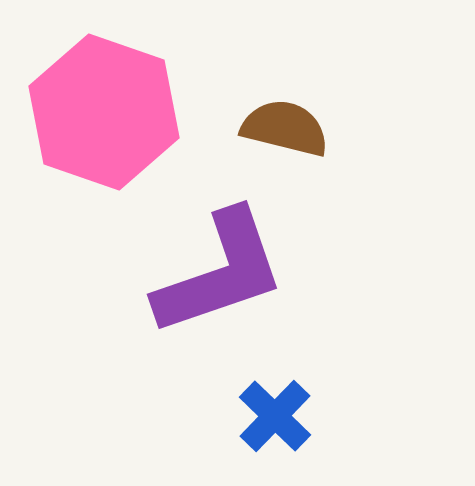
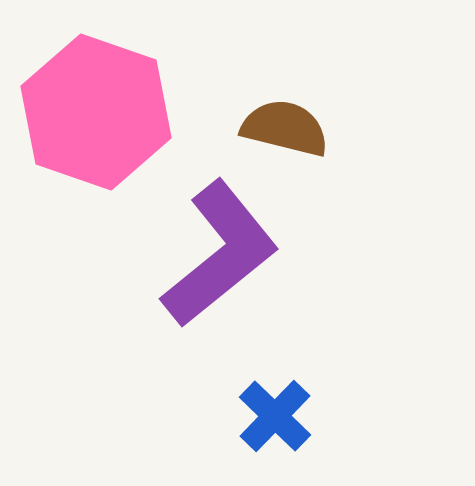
pink hexagon: moved 8 px left
purple L-shape: moved 19 px up; rotated 20 degrees counterclockwise
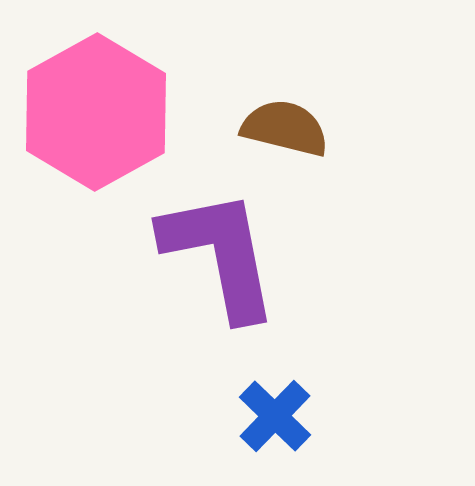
pink hexagon: rotated 12 degrees clockwise
purple L-shape: rotated 62 degrees counterclockwise
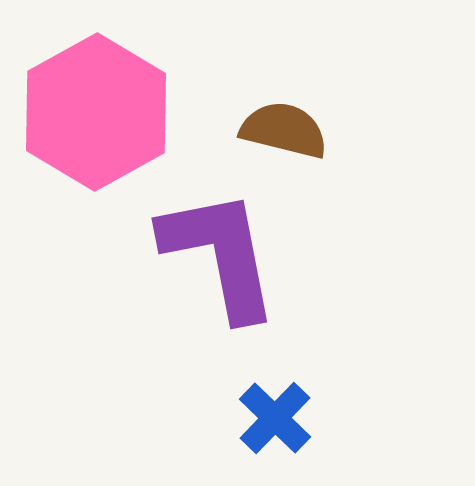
brown semicircle: moved 1 px left, 2 px down
blue cross: moved 2 px down
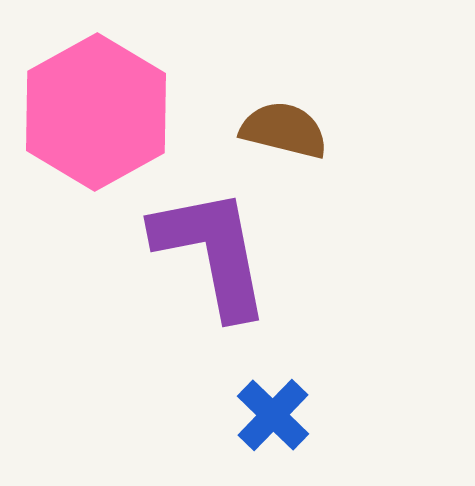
purple L-shape: moved 8 px left, 2 px up
blue cross: moved 2 px left, 3 px up
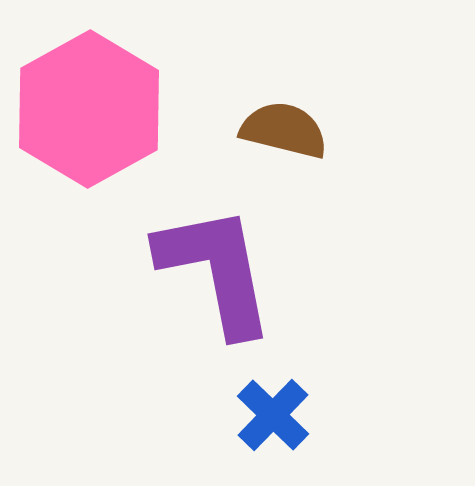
pink hexagon: moved 7 px left, 3 px up
purple L-shape: moved 4 px right, 18 px down
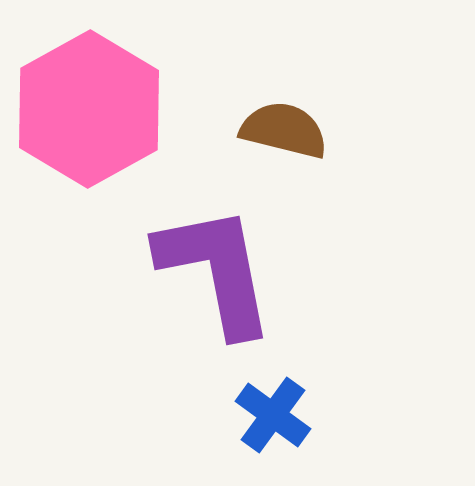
blue cross: rotated 8 degrees counterclockwise
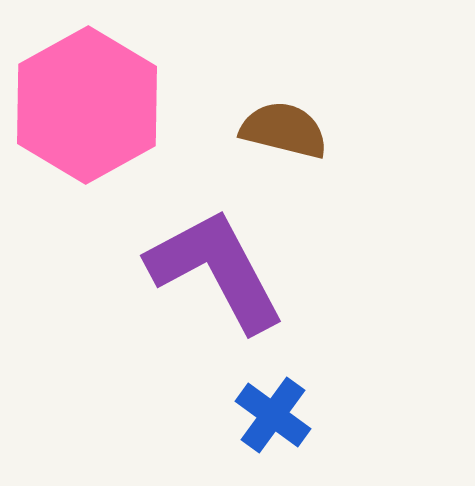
pink hexagon: moved 2 px left, 4 px up
purple L-shape: rotated 17 degrees counterclockwise
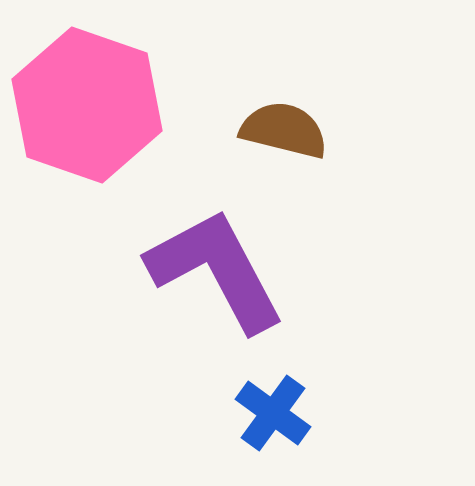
pink hexagon: rotated 12 degrees counterclockwise
blue cross: moved 2 px up
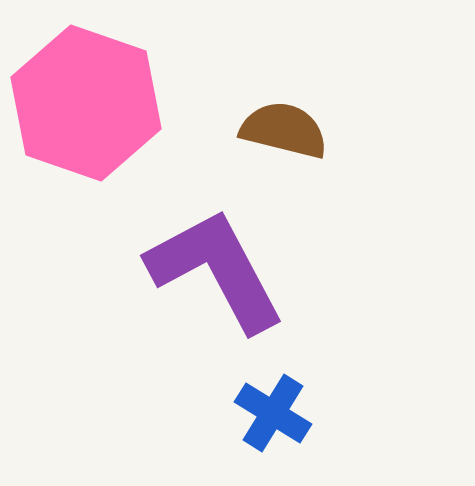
pink hexagon: moved 1 px left, 2 px up
blue cross: rotated 4 degrees counterclockwise
